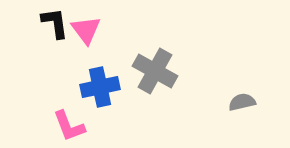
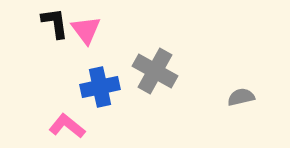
gray semicircle: moved 1 px left, 5 px up
pink L-shape: moved 2 px left; rotated 150 degrees clockwise
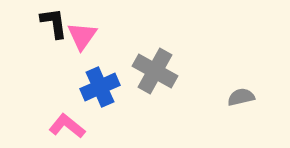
black L-shape: moved 1 px left
pink triangle: moved 4 px left, 6 px down; rotated 12 degrees clockwise
blue cross: rotated 12 degrees counterclockwise
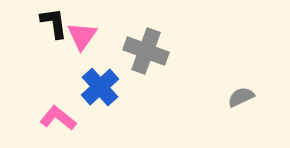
gray cross: moved 9 px left, 20 px up; rotated 9 degrees counterclockwise
blue cross: rotated 18 degrees counterclockwise
gray semicircle: rotated 12 degrees counterclockwise
pink L-shape: moved 9 px left, 8 px up
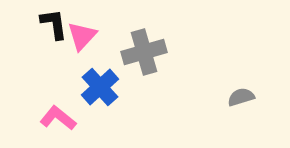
black L-shape: moved 1 px down
pink triangle: rotated 8 degrees clockwise
gray cross: moved 2 px left, 1 px down; rotated 36 degrees counterclockwise
gray semicircle: rotated 8 degrees clockwise
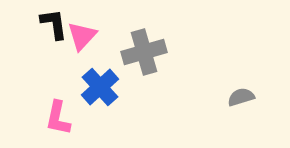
pink L-shape: rotated 117 degrees counterclockwise
